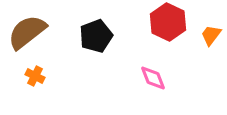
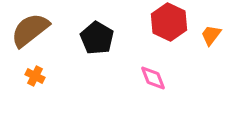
red hexagon: moved 1 px right
brown semicircle: moved 3 px right, 2 px up
black pentagon: moved 1 px right, 2 px down; rotated 20 degrees counterclockwise
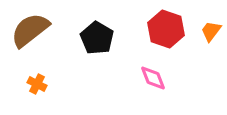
red hexagon: moved 3 px left, 7 px down; rotated 6 degrees counterclockwise
orange trapezoid: moved 4 px up
orange cross: moved 2 px right, 8 px down
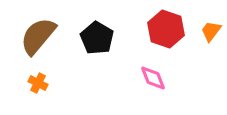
brown semicircle: moved 8 px right, 6 px down; rotated 12 degrees counterclockwise
orange cross: moved 1 px right, 1 px up
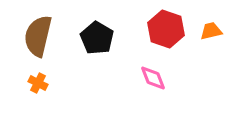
orange trapezoid: rotated 40 degrees clockwise
brown semicircle: rotated 27 degrees counterclockwise
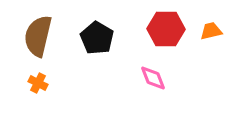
red hexagon: rotated 18 degrees counterclockwise
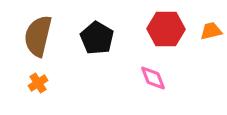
orange cross: rotated 30 degrees clockwise
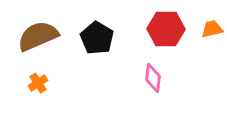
orange trapezoid: moved 1 px right, 2 px up
brown semicircle: rotated 54 degrees clockwise
pink diamond: rotated 28 degrees clockwise
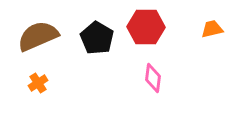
red hexagon: moved 20 px left, 2 px up
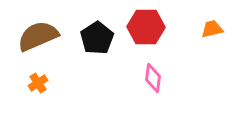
black pentagon: rotated 8 degrees clockwise
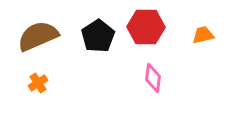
orange trapezoid: moved 9 px left, 6 px down
black pentagon: moved 1 px right, 2 px up
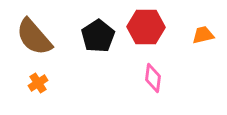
brown semicircle: moved 4 px left, 1 px down; rotated 108 degrees counterclockwise
